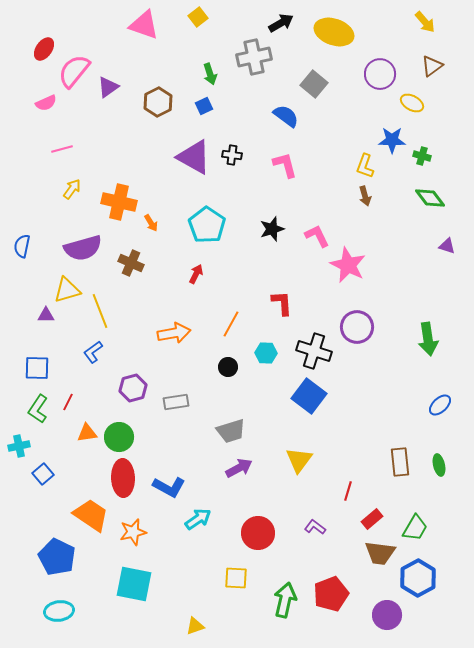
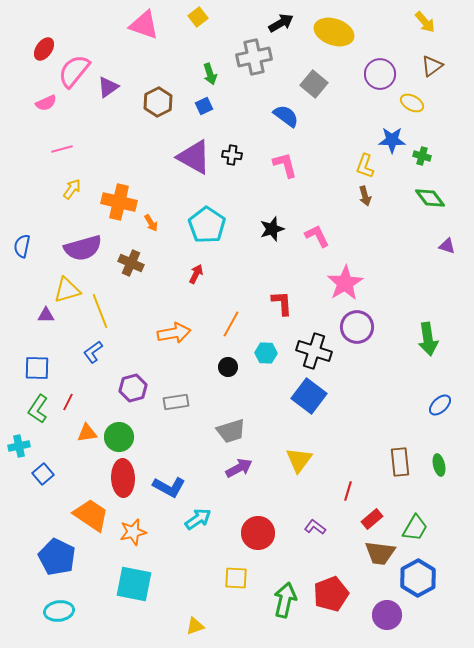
pink star at (348, 265): moved 3 px left, 18 px down; rotated 15 degrees clockwise
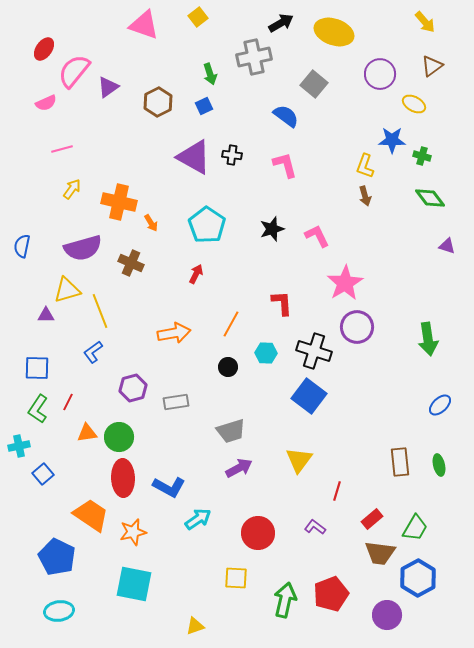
yellow ellipse at (412, 103): moved 2 px right, 1 px down
red line at (348, 491): moved 11 px left
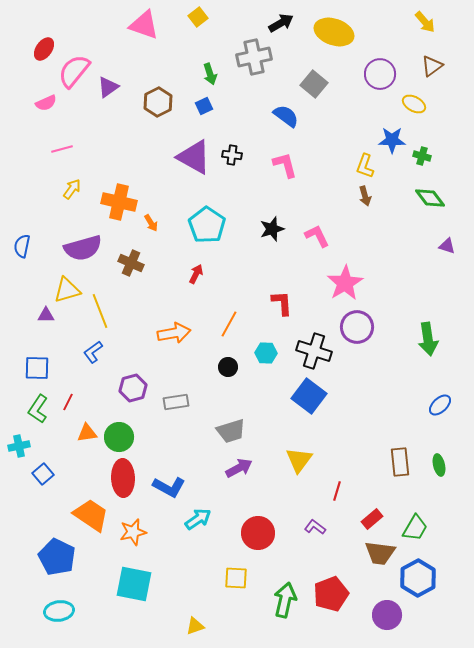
orange line at (231, 324): moved 2 px left
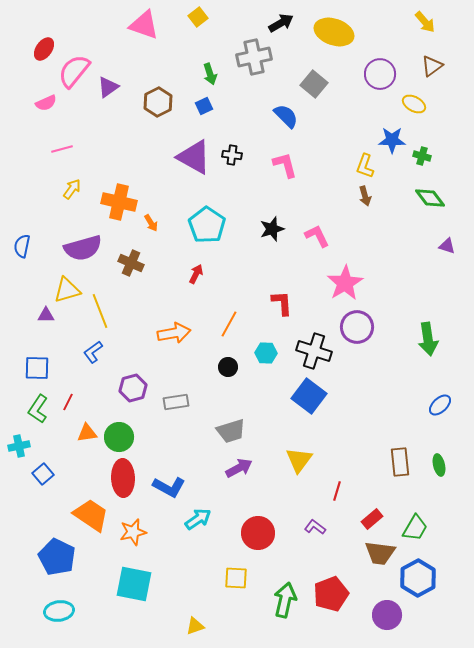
blue semicircle at (286, 116): rotated 8 degrees clockwise
